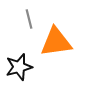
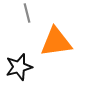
gray line: moved 2 px left, 6 px up
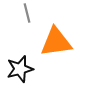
black star: moved 1 px right, 2 px down
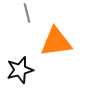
black star: moved 1 px down
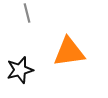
orange triangle: moved 13 px right, 10 px down
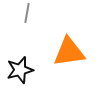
gray line: rotated 24 degrees clockwise
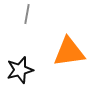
gray line: moved 1 px down
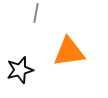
gray line: moved 9 px right, 1 px up
